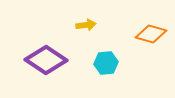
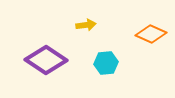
orange diamond: rotated 8 degrees clockwise
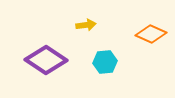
cyan hexagon: moved 1 px left, 1 px up
